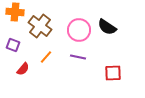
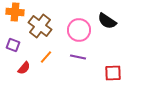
black semicircle: moved 6 px up
red semicircle: moved 1 px right, 1 px up
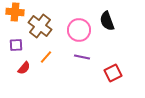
black semicircle: rotated 36 degrees clockwise
purple square: moved 3 px right; rotated 24 degrees counterclockwise
purple line: moved 4 px right
red square: rotated 24 degrees counterclockwise
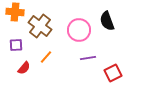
purple line: moved 6 px right, 1 px down; rotated 21 degrees counterclockwise
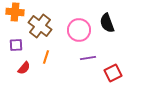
black semicircle: moved 2 px down
orange line: rotated 24 degrees counterclockwise
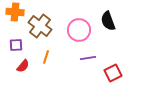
black semicircle: moved 1 px right, 2 px up
red semicircle: moved 1 px left, 2 px up
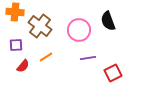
orange line: rotated 40 degrees clockwise
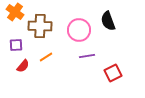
orange cross: rotated 30 degrees clockwise
brown cross: rotated 35 degrees counterclockwise
purple line: moved 1 px left, 2 px up
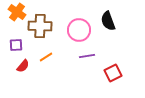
orange cross: moved 2 px right
